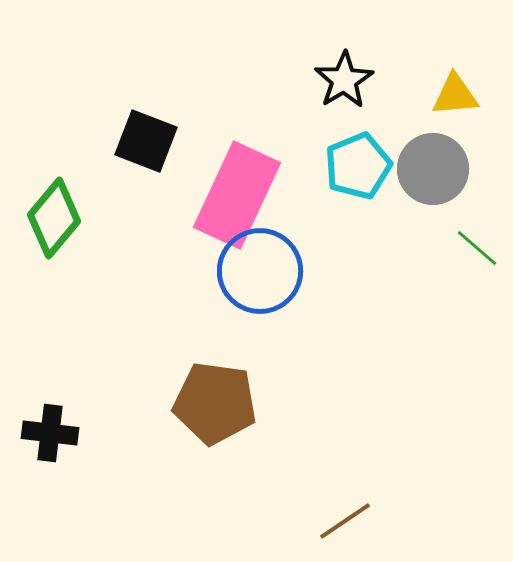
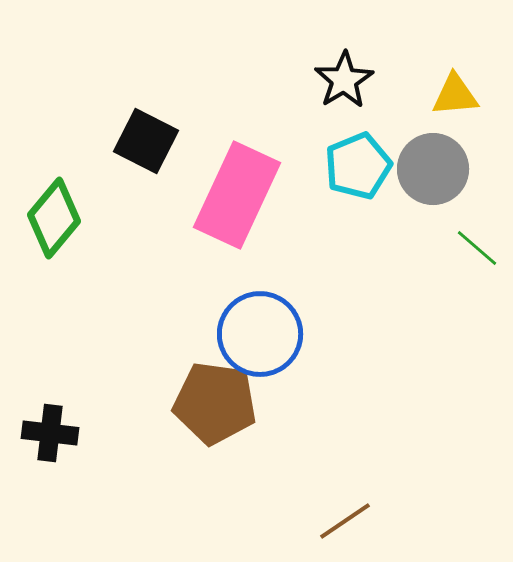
black square: rotated 6 degrees clockwise
blue circle: moved 63 px down
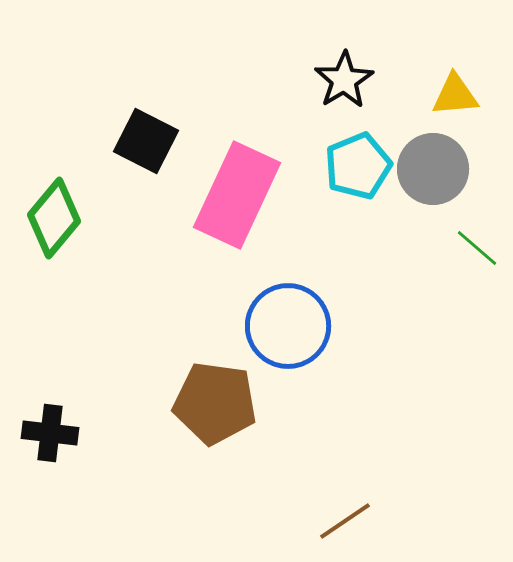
blue circle: moved 28 px right, 8 px up
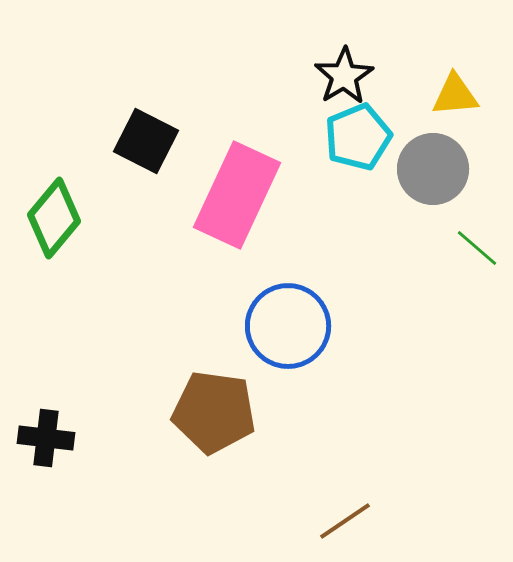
black star: moved 4 px up
cyan pentagon: moved 29 px up
brown pentagon: moved 1 px left, 9 px down
black cross: moved 4 px left, 5 px down
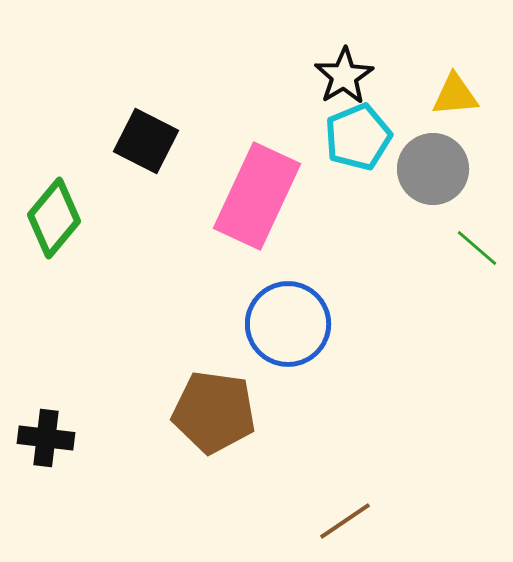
pink rectangle: moved 20 px right, 1 px down
blue circle: moved 2 px up
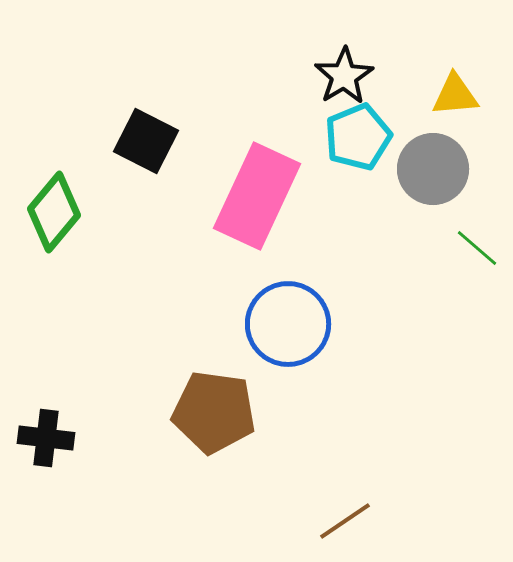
green diamond: moved 6 px up
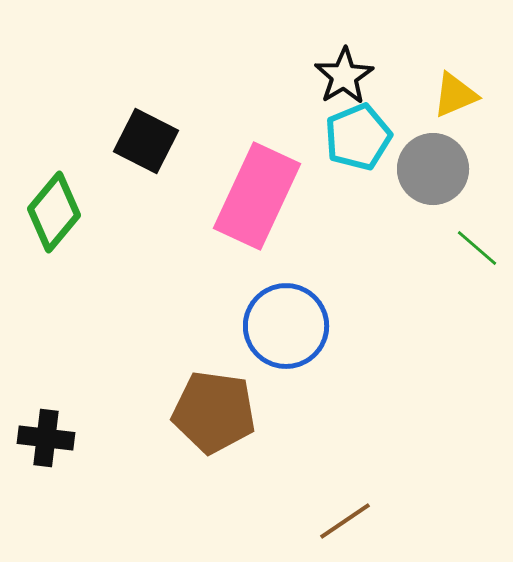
yellow triangle: rotated 18 degrees counterclockwise
blue circle: moved 2 px left, 2 px down
